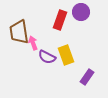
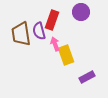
red rectangle: moved 8 px left
brown trapezoid: moved 2 px right, 2 px down
pink arrow: moved 22 px right, 1 px down
purple semicircle: moved 8 px left, 26 px up; rotated 48 degrees clockwise
purple rectangle: rotated 28 degrees clockwise
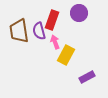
purple circle: moved 2 px left, 1 px down
brown trapezoid: moved 2 px left, 3 px up
pink arrow: moved 2 px up
yellow rectangle: rotated 48 degrees clockwise
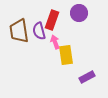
yellow rectangle: rotated 36 degrees counterclockwise
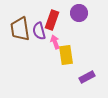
brown trapezoid: moved 1 px right, 2 px up
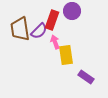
purple circle: moved 7 px left, 2 px up
purple semicircle: rotated 120 degrees counterclockwise
purple rectangle: moved 1 px left; rotated 63 degrees clockwise
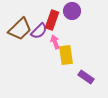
brown trapezoid: rotated 125 degrees counterclockwise
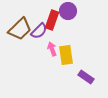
purple circle: moved 4 px left
pink arrow: moved 3 px left, 7 px down
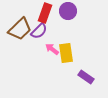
red rectangle: moved 7 px left, 7 px up
pink arrow: rotated 32 degrees counterclockwise
yellow rectangle: moved 2 px up
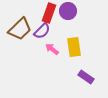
red rectangle: moved 4 px right
purple semicircle: moved 3 px right
yellow rectangle: moved 8 px right, 6 px up
